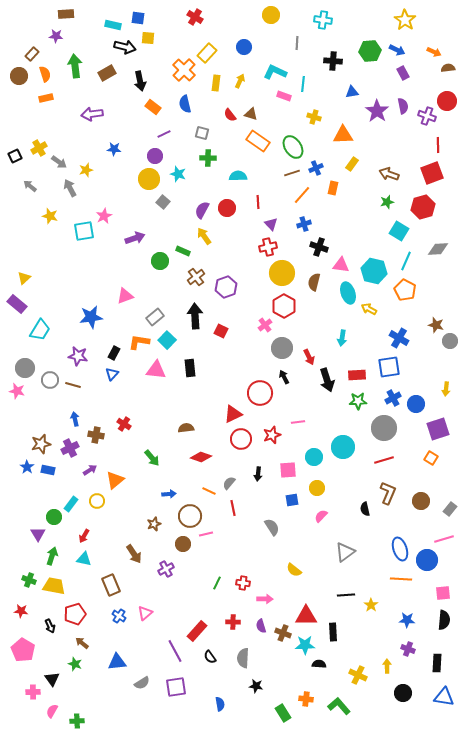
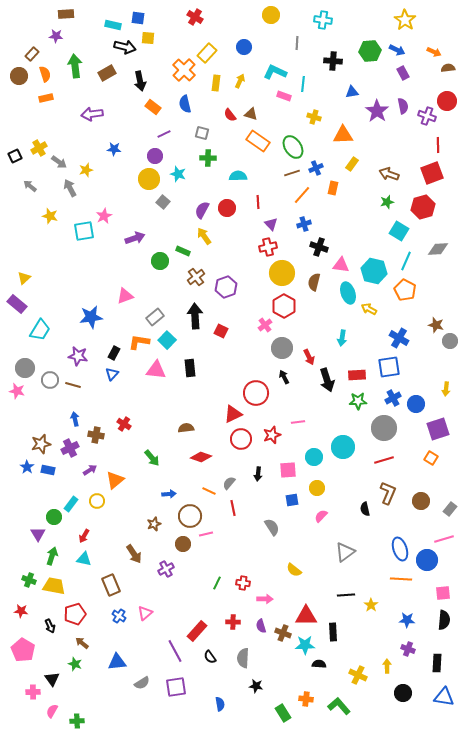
red circle at (260, 393): moved 4 px left
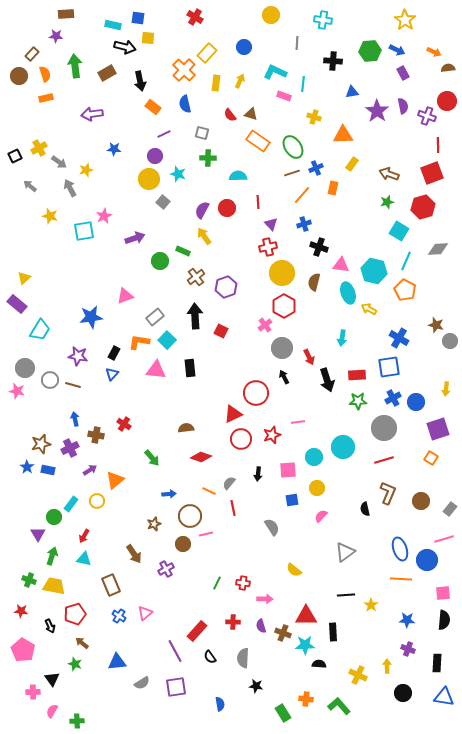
blue circle at (416, 404): moved 2 px up
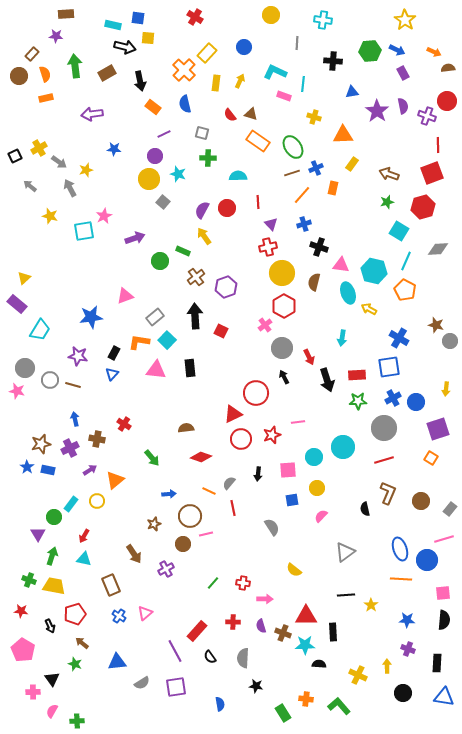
brown cross at (96, 435): moved 1 px right, 4 px down
green line at (217, 583): moved 4 px left; rotated 16 degrees clockwise
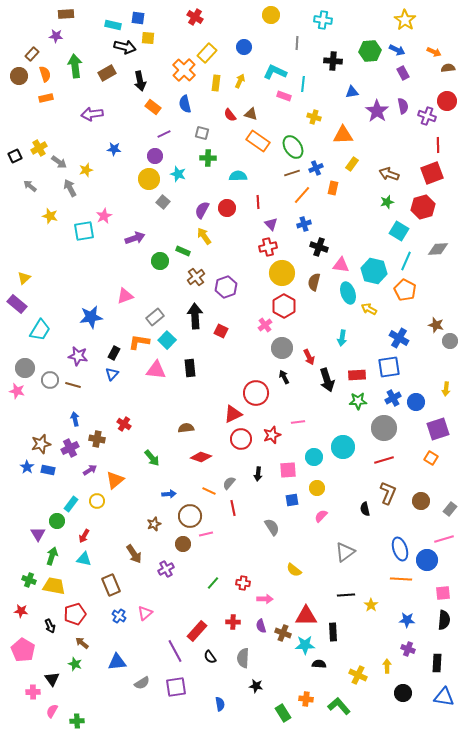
green circle at (54, 517): moved 3 px right, 4 px down
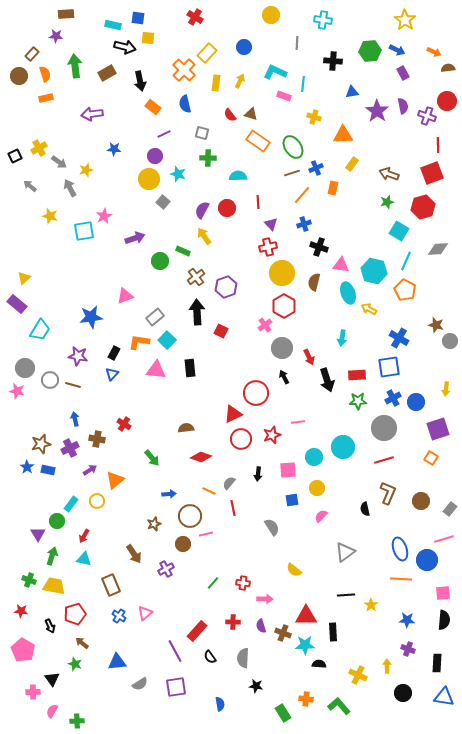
black arrow at (195, 316): moved 2 px right, 4 px up
gray semicircle at (142, 683): moved 2 px left, 1 px down
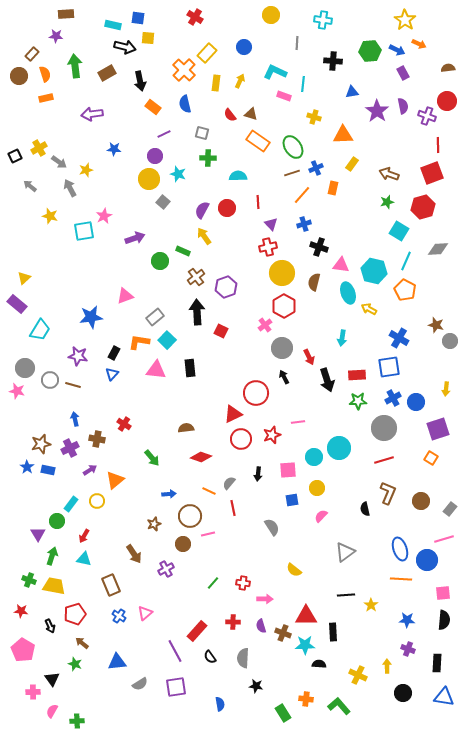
orange arrow at (434, 52): moved 15 px left, 8 px up
cyan circle at (343, 447): moved 4 px left, 1 px down
pink line at (206, 534): moved 2 px right
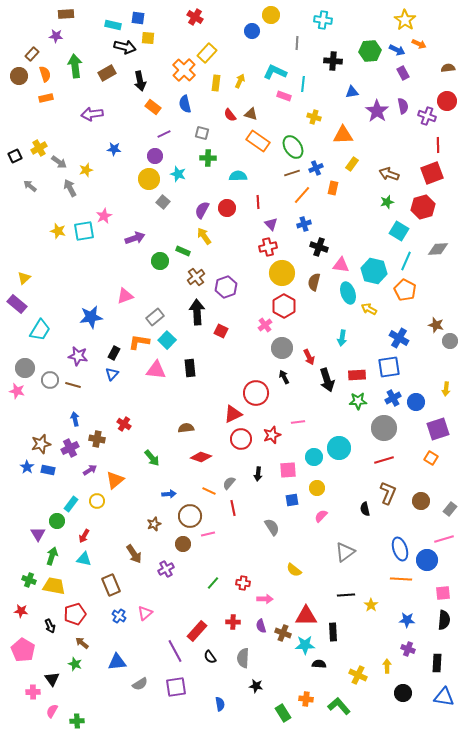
blue circle at (244, 47): moved 8 px right, 16 px up
yellow star at (50, 216): moved 8 px right, 15 px down
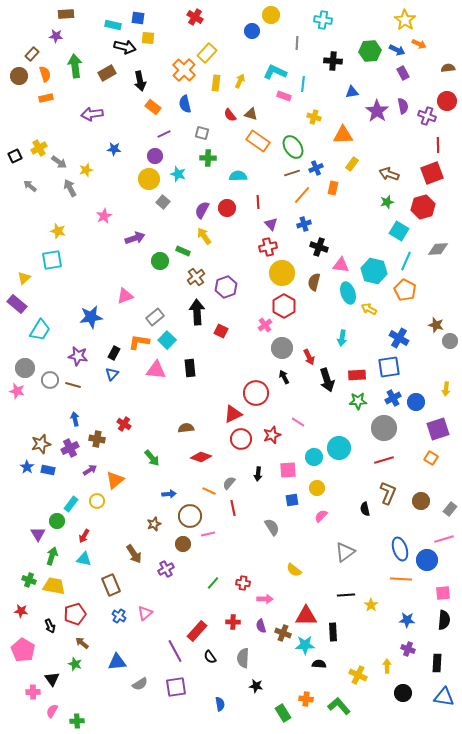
cyan square at (84, 231): moved 32 px left, 29 px down
pink line at (298, 422): rotated 40 degrees clockwise
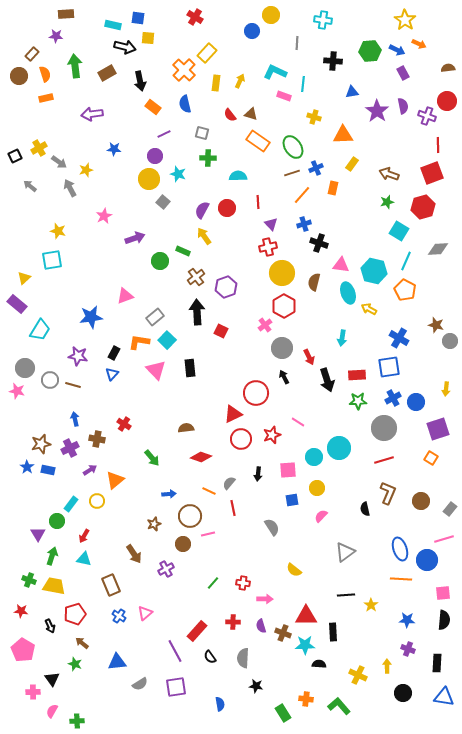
black cross at (319, 247): moved 4 px up
pink triangle at (156, 370): rotated 40 degrees clockwise
